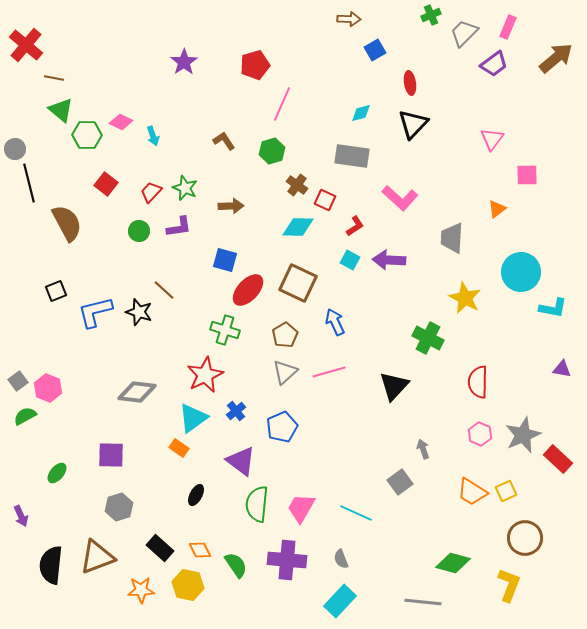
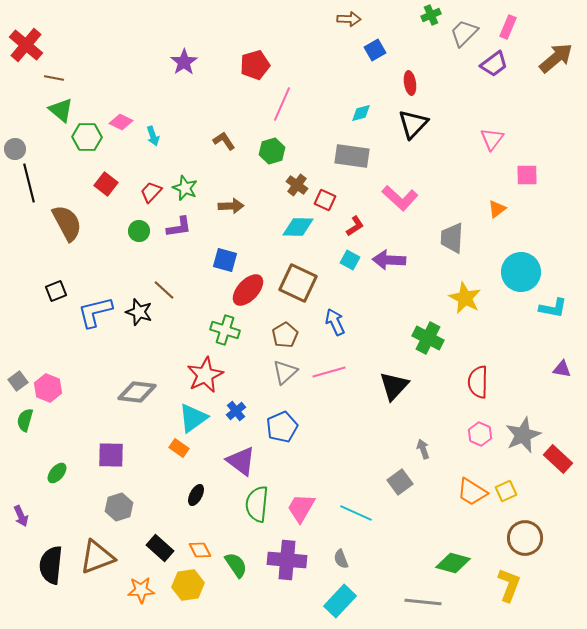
green hexagon at (87, 135): moved 2 px down
green semicircle at (25, 416): moved 4 px down; rotated 45 degrees counterclockwise
yellow hexagon at (188, 585): rotated 20 degrees counterclockwise
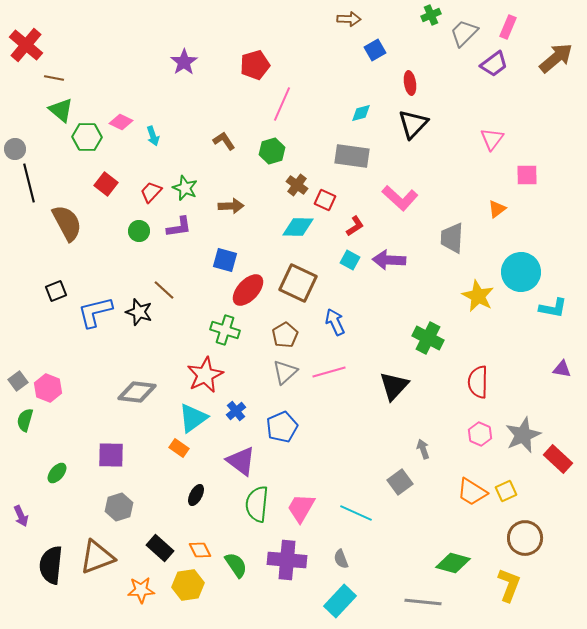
yellow star at (465, 298): moved 13 px right, 2 px up
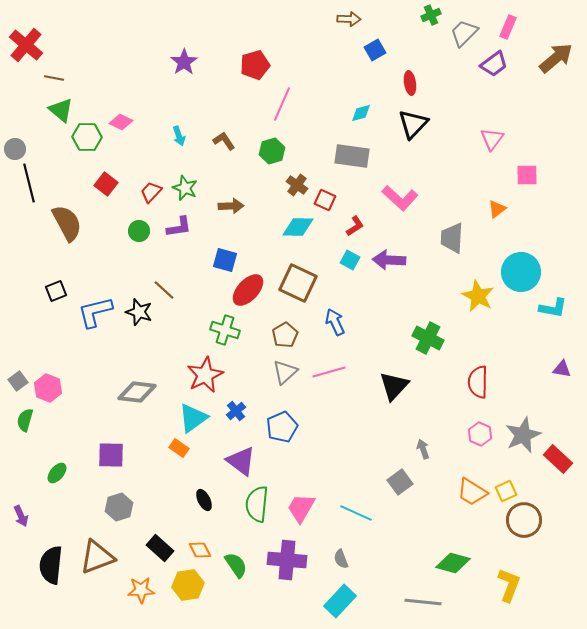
cyan arrow at (153, 136): moved 26 px right
black ellipse at (196, 495): moved 8 px right, 5 px down; rotated 55 degrees counterclockwise
brown circle at (525, 538): moved 1 px left, 18 px up
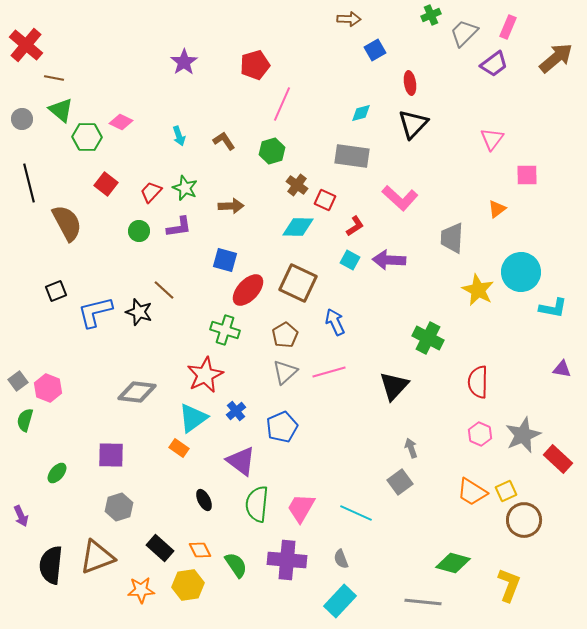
gray circle at (15, 149): moved 7 px right, 30 px up
yellow star at (478, 296): moved 6 px up
gray arrow at (423, 449): moved 12 px left, 1 px up
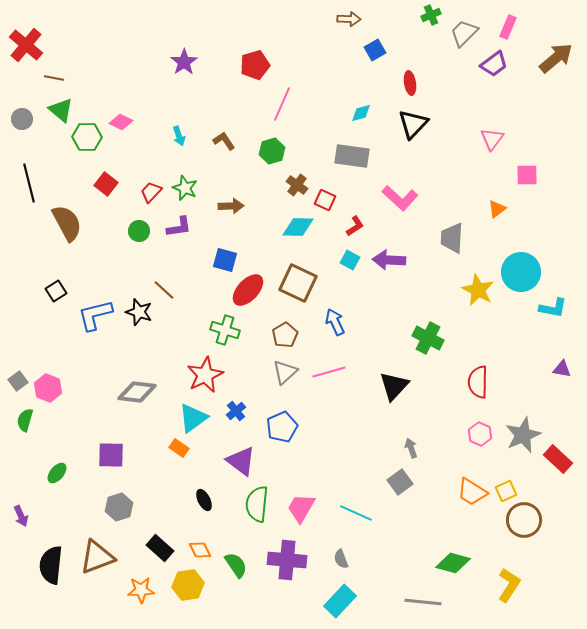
black square at (56, 291): rotated 10 degrees counterclockwise
blue L-shape at (95, 312): moved 3 px down
yellow L-shape at (509, 585): rotated 12 degrees clockwise
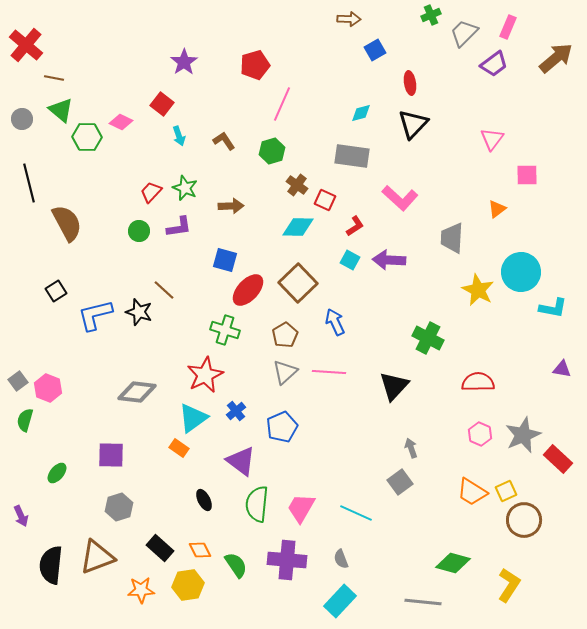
red square at (106, 184): moved 56 px right, 80 px up
brown square at (298, 283): rotated 21 degrees clockwise
pink line at (329, 372): rotated 20 degrees clockwise
red semicircle at (478, 382): rotated 88 degrees clockwise
